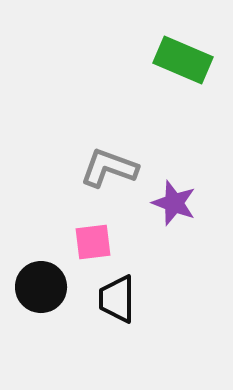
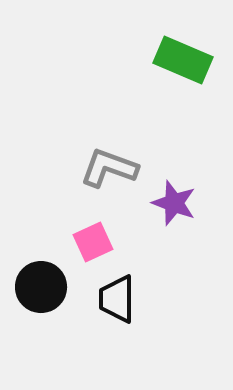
pink square: rotated 18 degrees counterclockwise
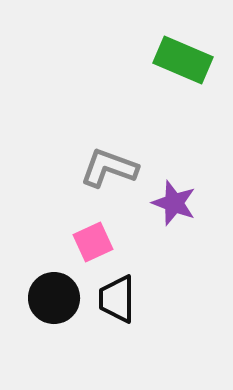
black circle: moved 13 px right, 11 px down
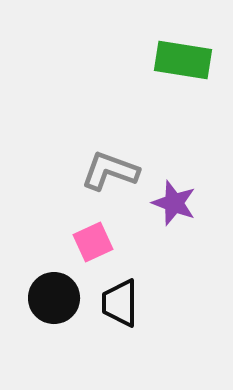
green rectangle: rotated 14 degrees counterclockwise
gray L-shape: moved 1 px right, 3 px down
black trapezoid: moved 3 px right, 4 px down
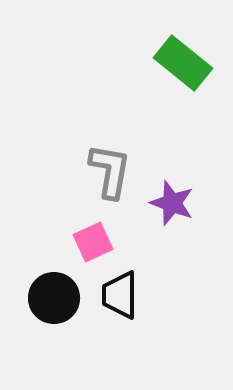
green rectangle: moved 3 px down; rotated 30 degrees clockwise
gray L-shape: rotated 80 degrees clockwise
purple star: moved 2 px left
black trapezoid: moved 8 px up
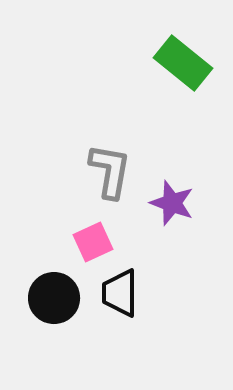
black trapezoid: moved 2 px up
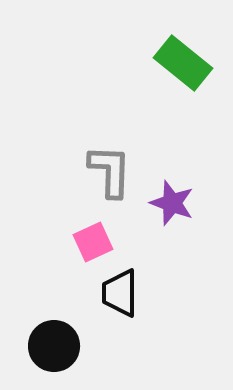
gray L-shape: rotated 8 degrees counterclockwise
black circle: moved 48 px down
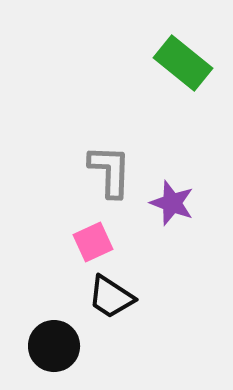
black trapezoid: moved 9 px left, 4 px down; rotated 57 degrees counterclockwise
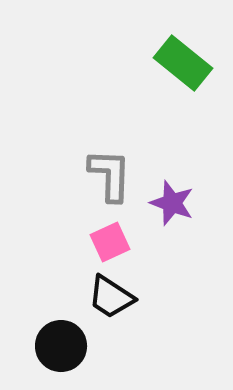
gray L-shape: moved 4 px down
pink square: moved 17 px right
black circle: moved 7 px right
